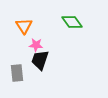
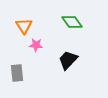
black trapezoid: moved 28 px right; rotated 25 degrees clockwise
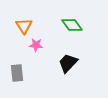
green diamond: moved 3 px down
black trapezoid: moved 3 px down
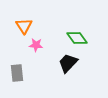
green diamond: moved 5 px right, 13 px down
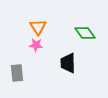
orange triangle: moved 14 px right, 1 px down
green diamond: moved 8 px right, 5 px up
black trapezoid: rotated 45 degrees counterclockwise
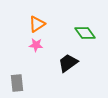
orange triangle: moved 1 px left, 3 px up; rotated 30 degrees clockwise
black trapezoid: rotated 55 degrees clockwise
gray rectangle: moved 10 px down
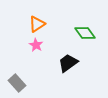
pink star: rotated 24 degrees clockwise
gray rectangle: rotated 36 degrees counterclockwise
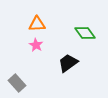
orange triangle: rotated 30 degrees clockwise
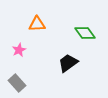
pink star: moved 17 px left, 5 px down; rotated 16 degrees clockwise
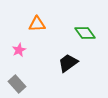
gray rectangle: moved 1 px down
